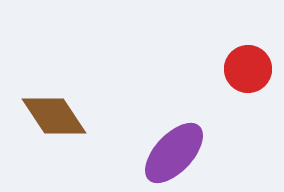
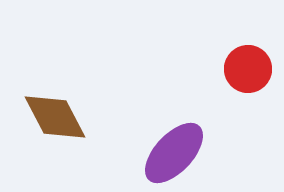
brown diamond: moved 1 px right, 1 px down; rotated 6 degrees clockwise
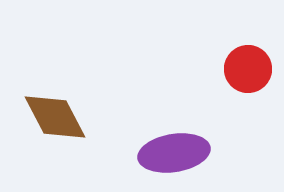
purple ellipse: rotated 38 degrees clockwise
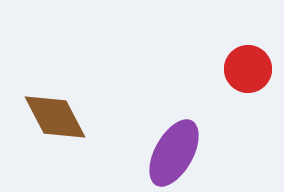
purple ellipse: rotated 52 degrees counterclockwise
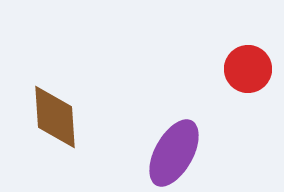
brown diamond: rotated 24 degrees clockwise
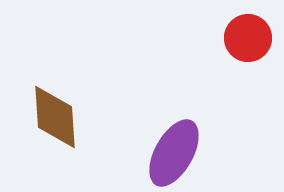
red circle: moved 31 px up
